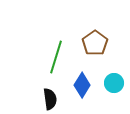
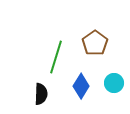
blue diamond: moved 1 px left, 1 px down
black semicircle: moved 9 px left, 5 px up; rotated 10 degrees clockwise
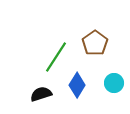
green line: rotated 16 degrees clockwise
blue diamond: moved 4 px left, 1 px up
black semicircle: rotated 110 degrees counterclockwise
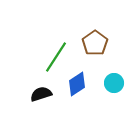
blue diamond: moved 1 px up; rotated 25 degrees clockwise
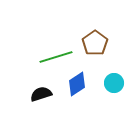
green line: rotated 40 degrees clockwise
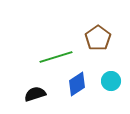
brown pentagon: moved 3 px right, 5 px up
cyan circle: moved 3 px left, 2 px up
black semicircle: moved 6 px left
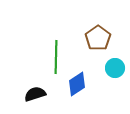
green line: rotated 72 degrees counterclockwise
cyan circle: moved 4 px right, 13 px up
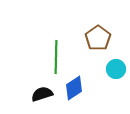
cyan circle: moved 1 px right, 1 px down
blue diamond: moved 3 px left, 4 px down
black semicircle: moved 7 px right
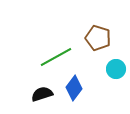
brown pentagon: rotated 20 degrees counterclockwise
green line: rotated 60 degrees clockwise
blue diamond: rotated 20 degrees counterclockwise
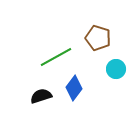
black semicircle: moved 1 px left, 2 px down
